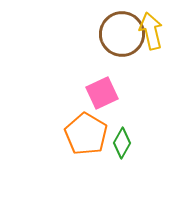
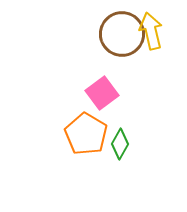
pink square: rotated 12 degrees counterclockwise
green diamond: moved 2 px left, 1 px down
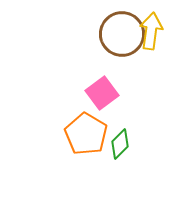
yellow arrow: rotated 21 degrees clockwise
green diamond: rotated 16 degrees clockwise
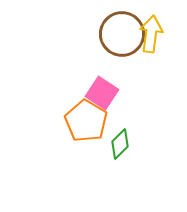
yellow arrow: moved 3 px down
pink square: rotated 20 degrees counterclockwise
orange pentagon: moved 13 px up
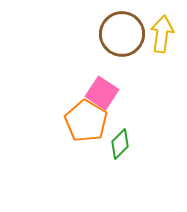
yellow arrow: moved 11 px right
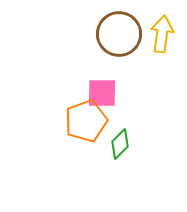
brown circle: moved 3 px left
pink square: rotated 32 degrees counterclockwise
orange pentagon: rotated 21 degrees clockwise
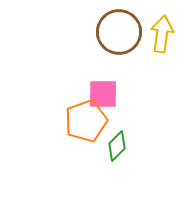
brown circle: moved 2 px up
pink square: moved 1 px right, 1 px down
green diamond: moved 3 px left, 2 px down
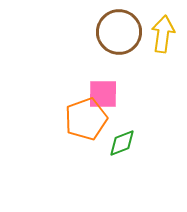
yellow arrow: moved 1 px right
orange pentagon: moved 2 px up
green diamond: moved 5 px right, 3 px up; rotated 24 degrees clockwise
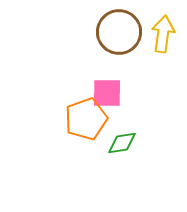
pink square: moved 4 px right, 1 px up
green diamond: rotated 12 degrees clockwise
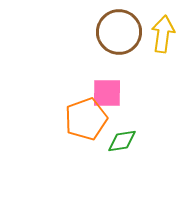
green diamond: moved 2 px up
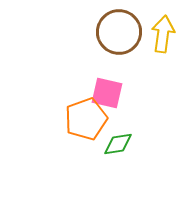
pink square: rotated 12 degrees clockwise
green diamond: moved 4 px left, 3 px down
